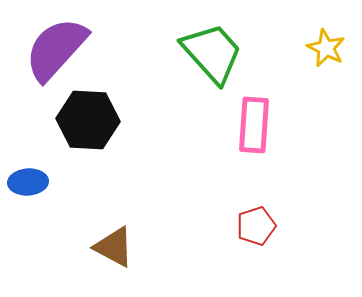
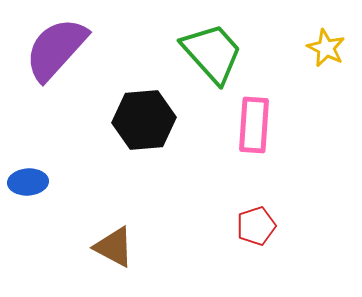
black hexagon: moved 56 px right; rotated 8 degrees counterclockwise
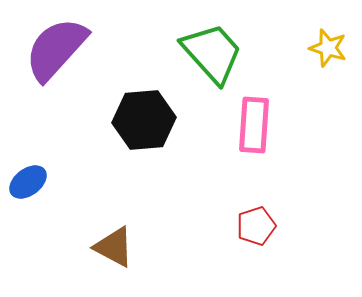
yellow star: moved 2 px right; rotated 9 degrees counterclockwise
blue ellipse: rotated 33 degrees counterclockwise
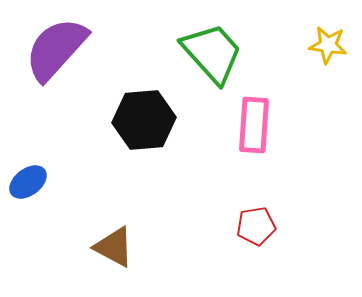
yellow star: moved 3 px up; rotated 9 degrees counterclockwise
red pentagon: rotated 9 degrees clockwise
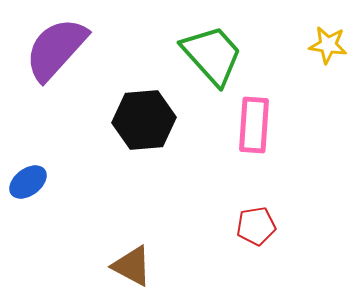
green trapezoid: moved 2 px down
brown triangle: moved 18 px right, 19 px down
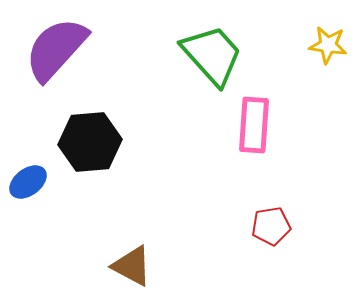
black hexagon: moved 54 px left, 22 px down
red pentagon: moved 15 px right
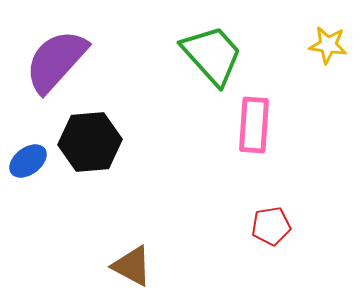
purple semicircle: moved 12 px down
blue ellipse: moved 21 px up
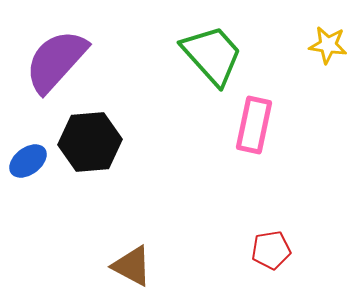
pink rectangle: rotated 8 degrees clockwise
red pentagon: moved 24 px down
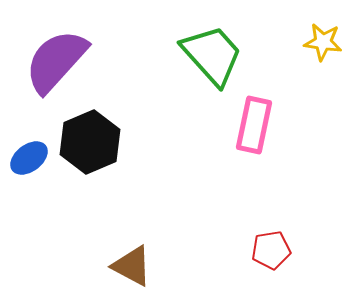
yellow star: moved 5 px left, 3 px up
black hexagon: rotated 18 degrees counterclockwise
blue ellipse: moved 1 px right, 3 px up
